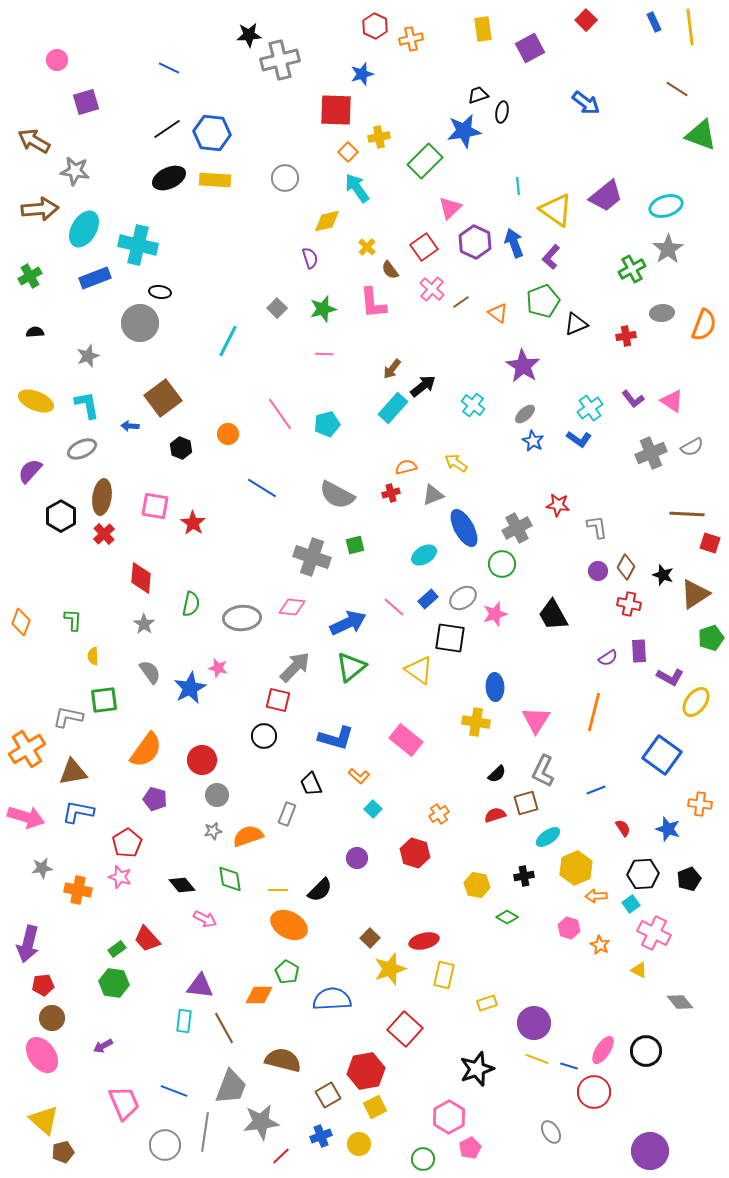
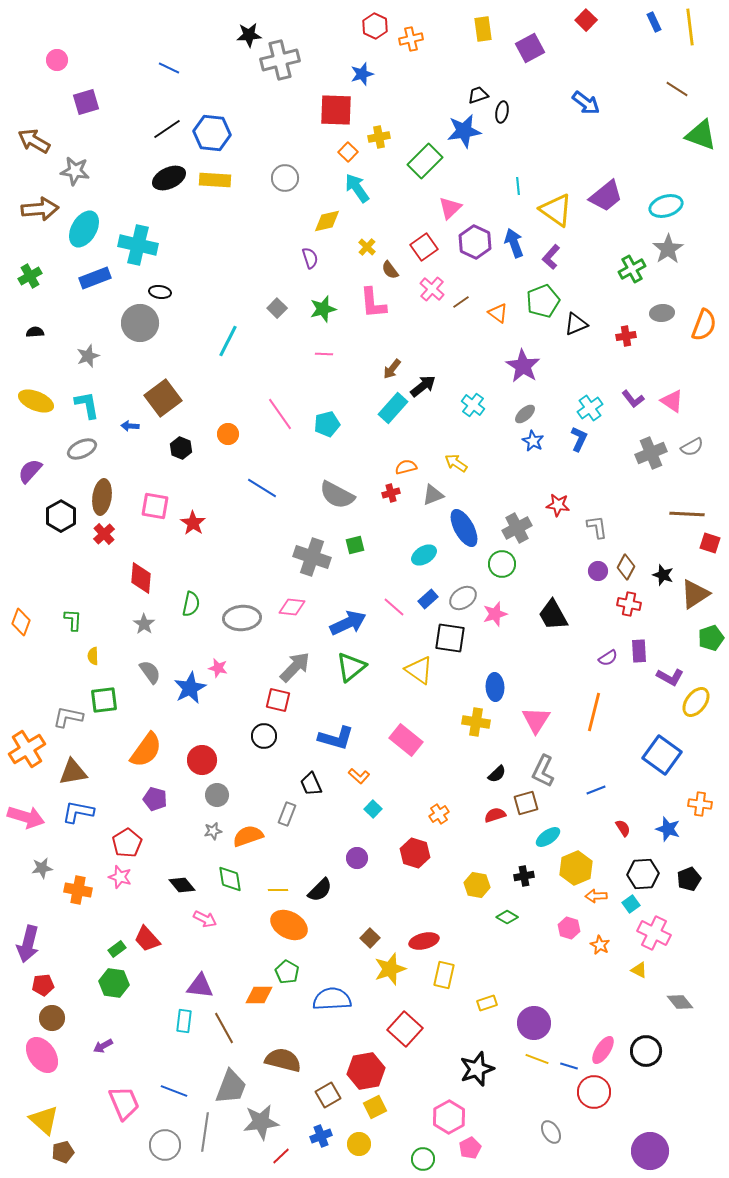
blue L-shape at (579, 439): rotated 100 degrees counterclockwise
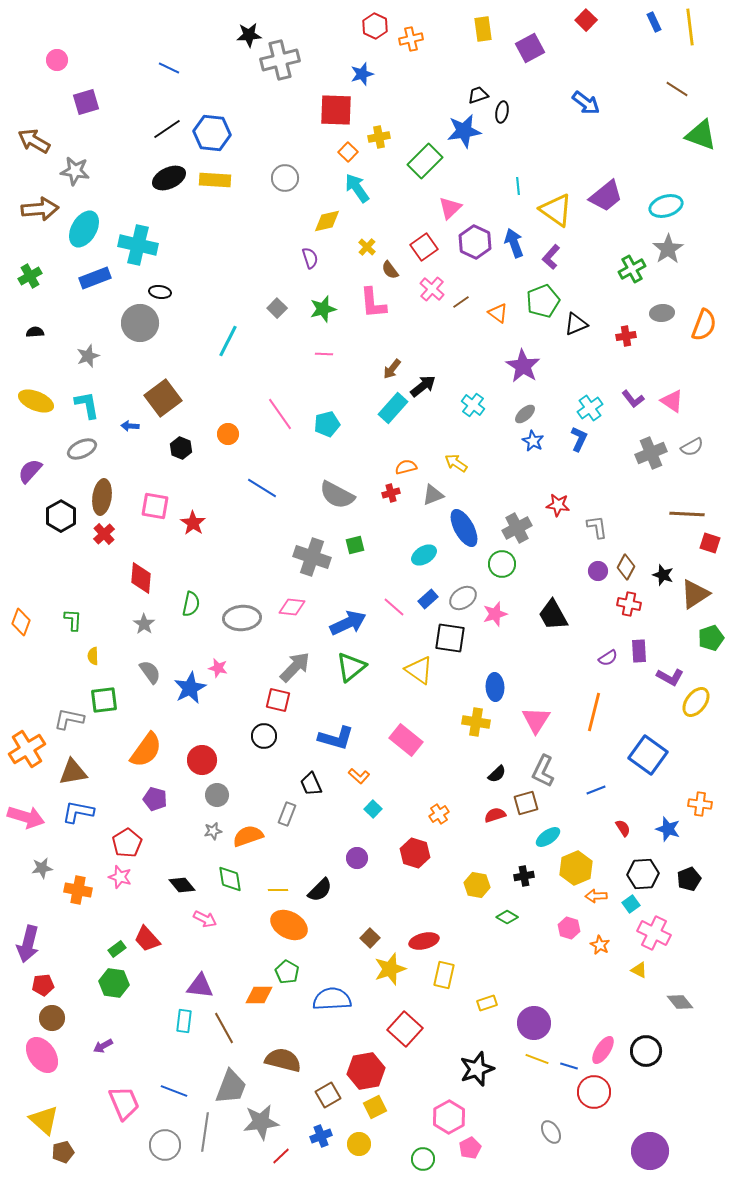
gray L-shape at (68, 717): moved 1 px right, 2 px down
blue square at (662, 755): moved 14 px left
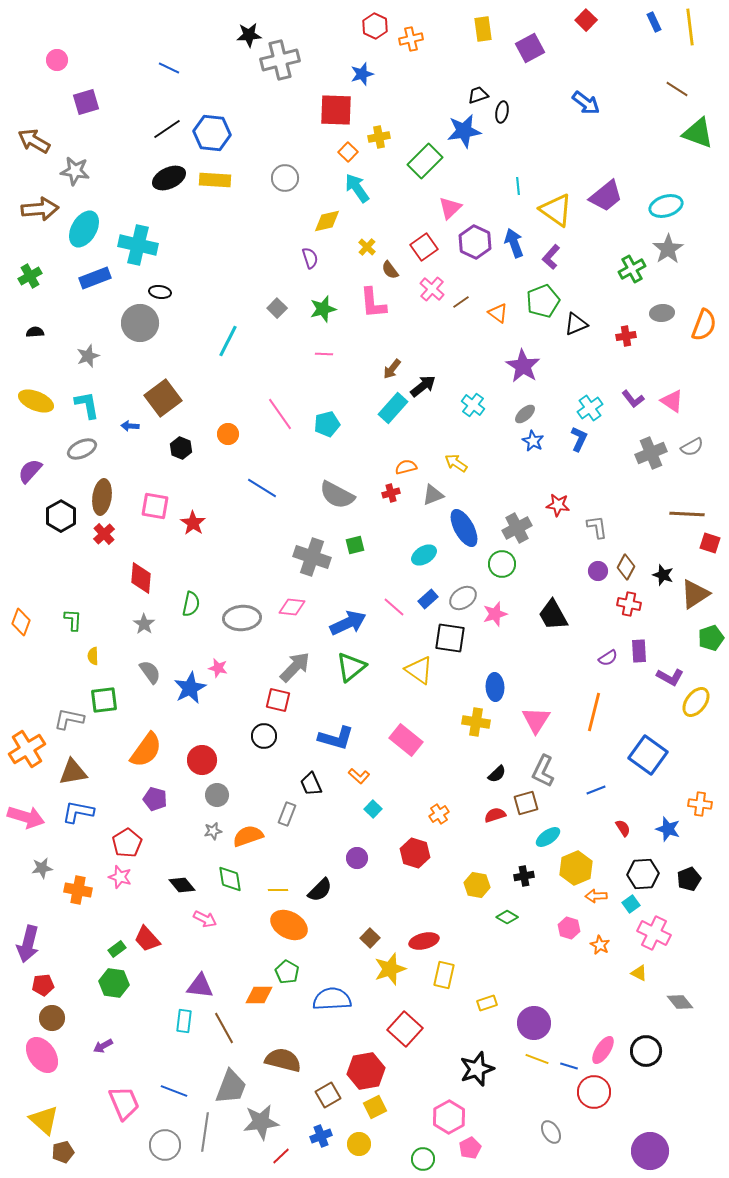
green triangle at (701, 135): moved 3 px left, 2 px up
yellow triangle at (639, 970): moved 3 px down
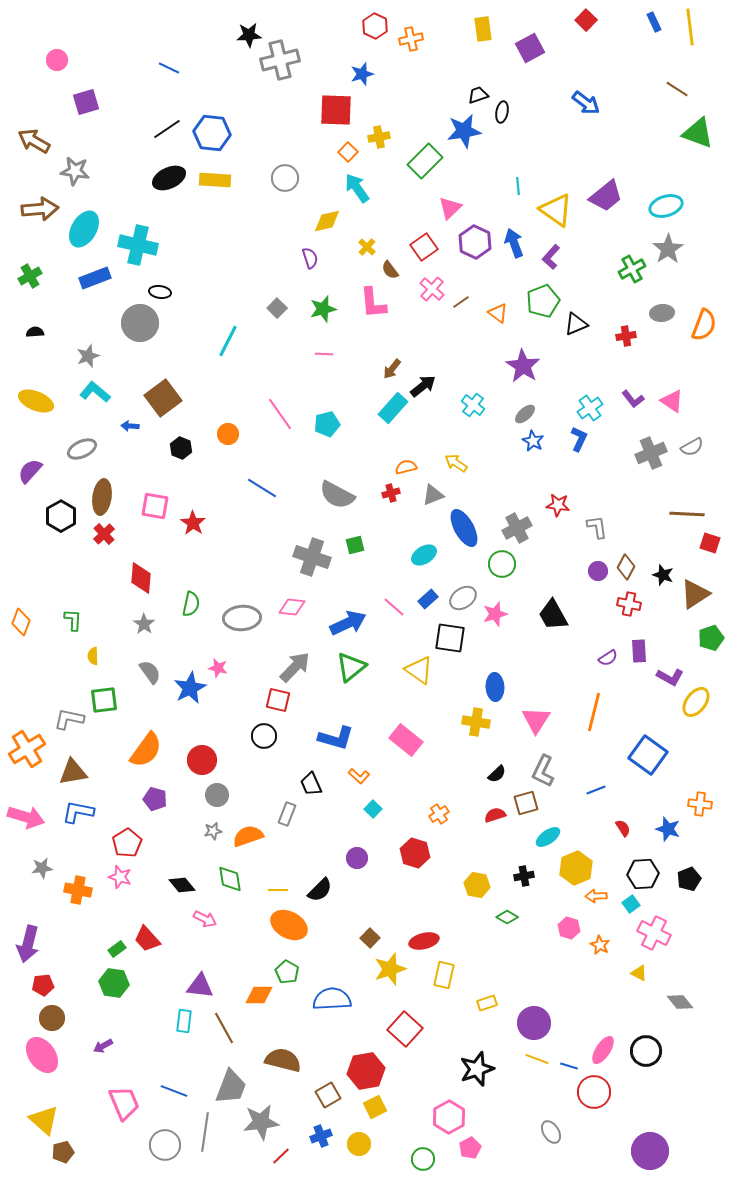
cyan L-shape at (87, 405): moved 8 px right, 13 px up; rotated 40 degrees counterclockwise
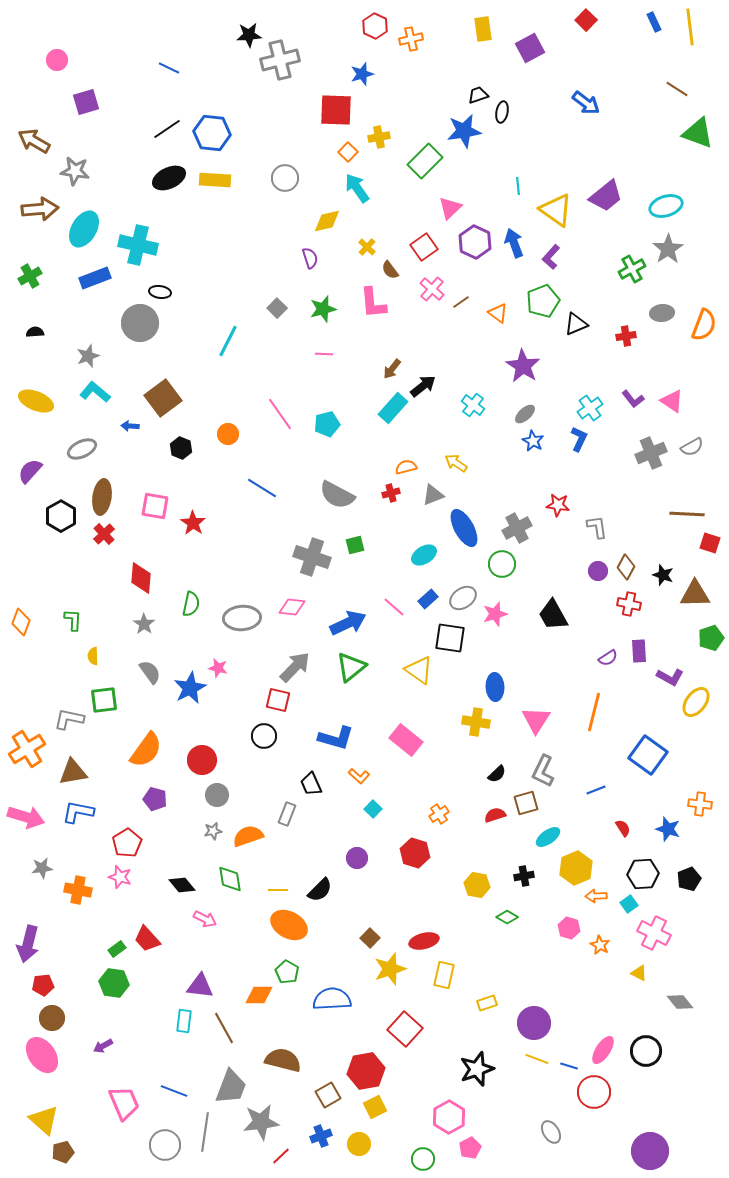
brown triangle at (695, 594): rotated 32 degrees clockwise
cyan square at (631, 904): moved 2 px left
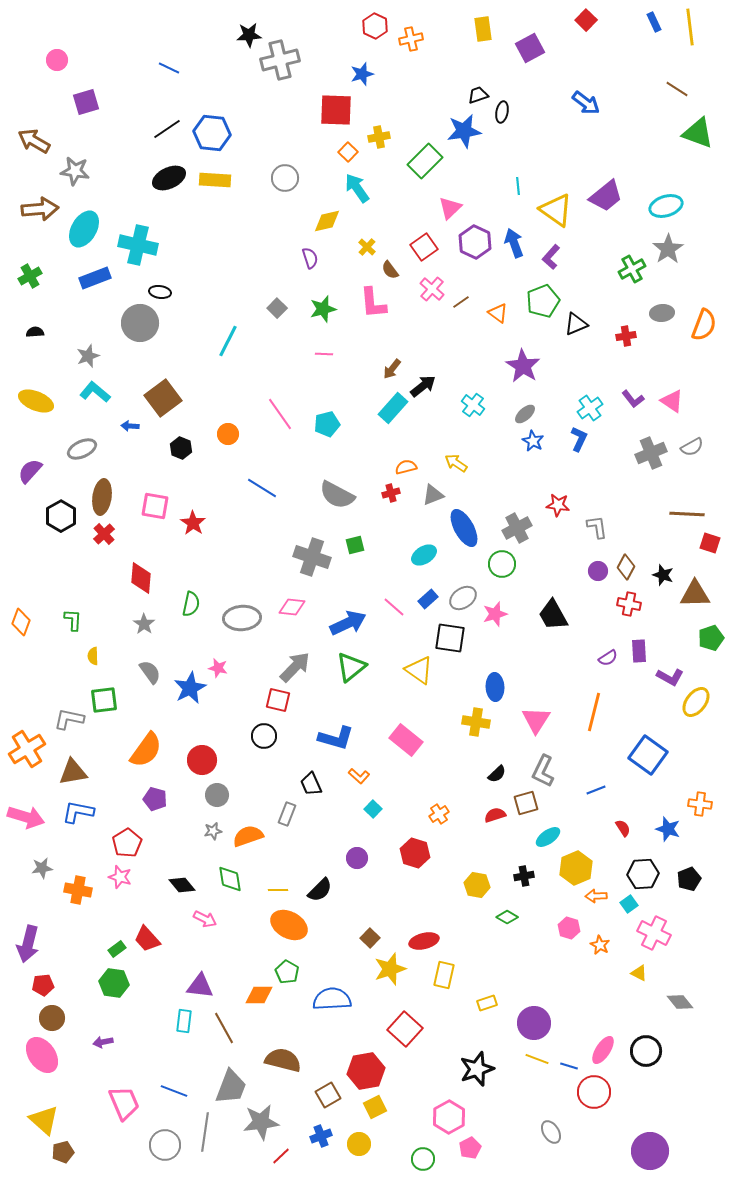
purple arrow at (103, 1046): moved 4 px up; rotated 18 degrees clockwise
